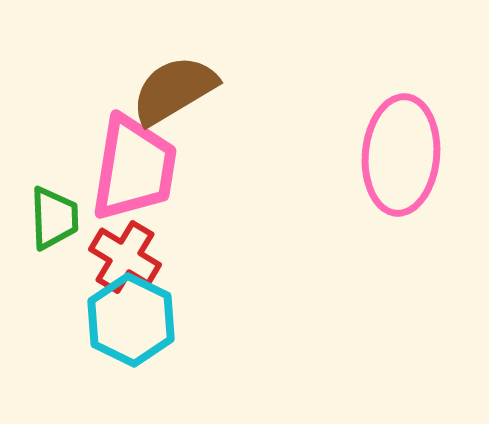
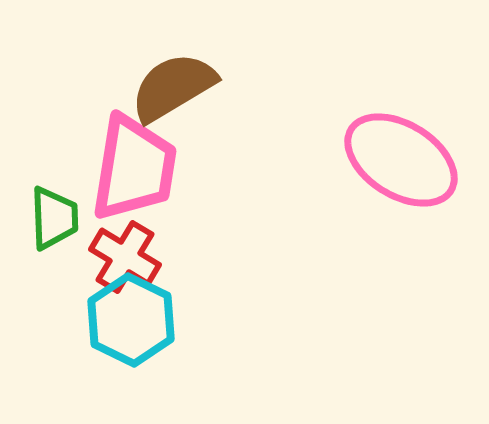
brown semicircle: moved 1 px left, 3 px up
pink ellipse: moved 5 px down; rotated 63 degrees counterclockwise
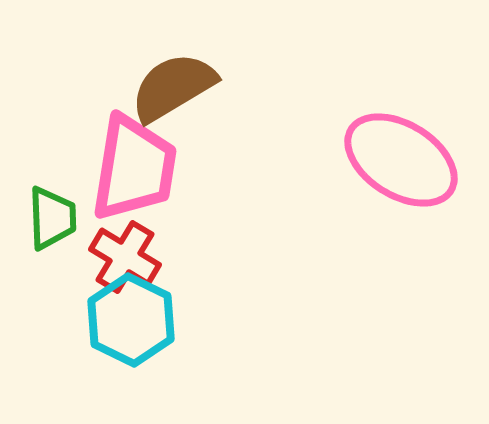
green trapezoid: moved 2 px left
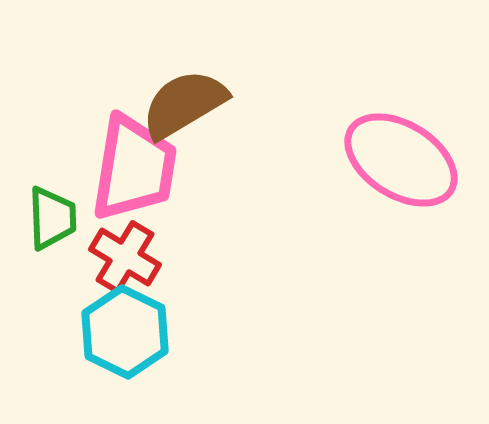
brown semicircle: moved 11 px right, 17 px down
cyan hexagon: moved 6 px left, 12 px down
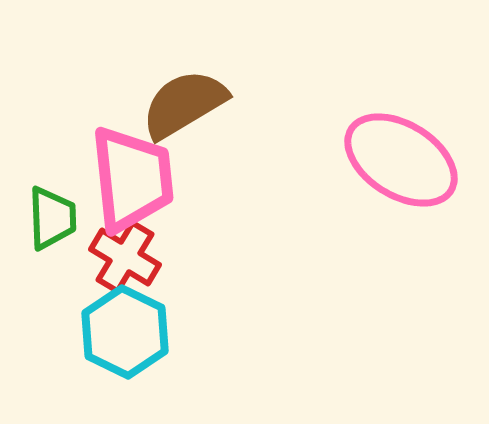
pink trapezoid: moved 2 px left, 11 px down; rotated 15 degrees counterclockwise
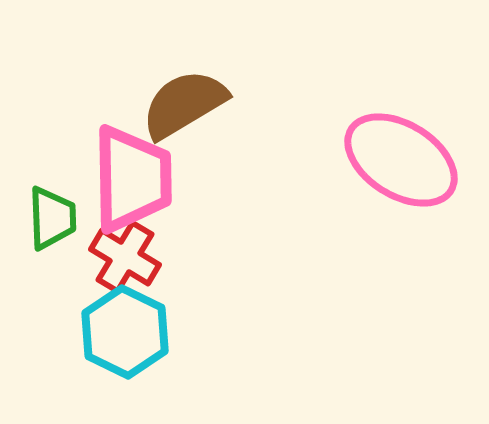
pink trapezoid: rotated 5 degrees clockwise
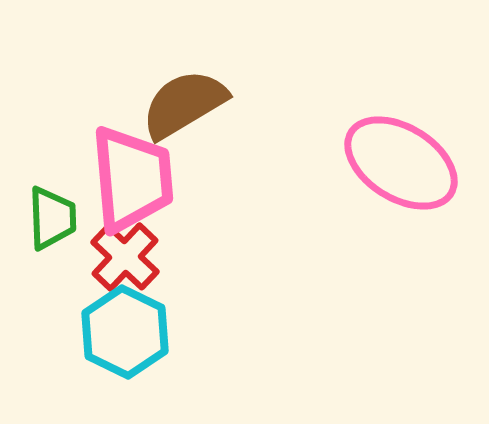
pink ellipse: moved 3 px down
pink trapezoid: rotated 4 degrees counterclockwise
red cross: rotated 12 degrees clockwise
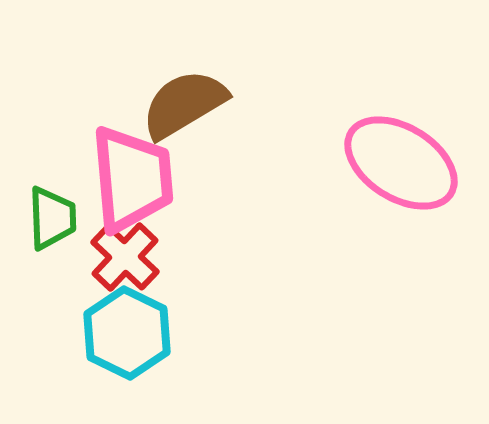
cyan hexagon: moved 2 px right, 1 px down
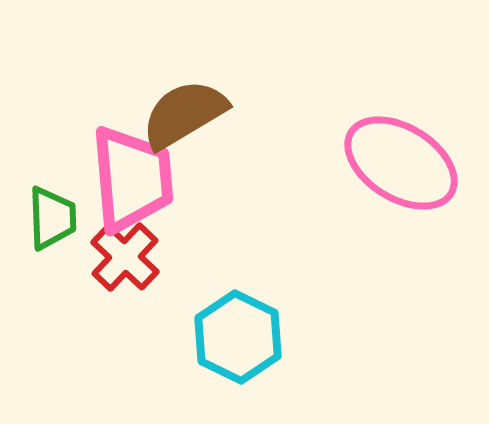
brown semicircle: moved 10 px down
cyan hexagon: moved 111 px right, 4 px down
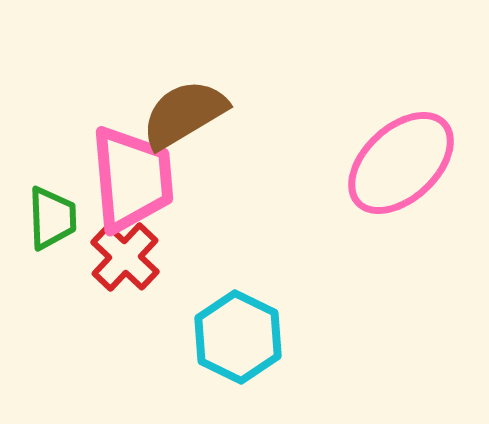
pink ellipse: rotated 75 degrees counterclockwise
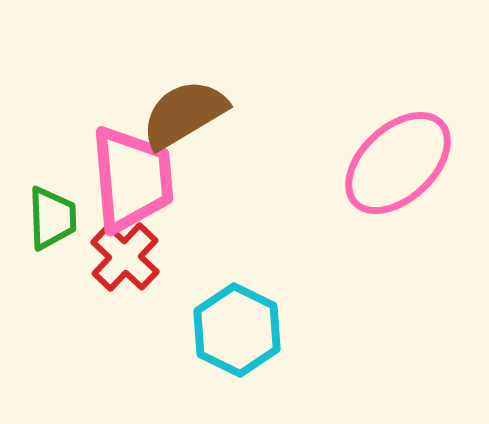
pink ellipse: moved 3 px left
cyan hexagon: moved 1 px left, 7 px up
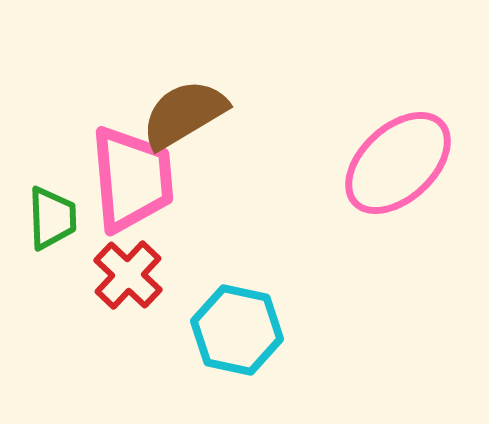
red cross: moved 3 px right, 18 px down
cyan hexagon: rotated 14 degrees counterclockwise
